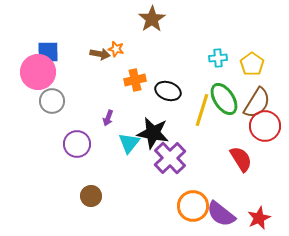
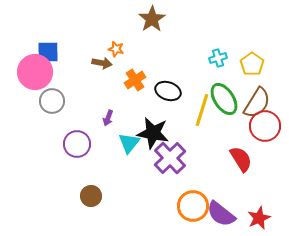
brown arrow: moved 2 px right, 9 px down
cyan cross: rotated 12 degrees counterclockwise
pink circle: moved 3 px left
orange cross: rotated 20 degrees counterclockwise
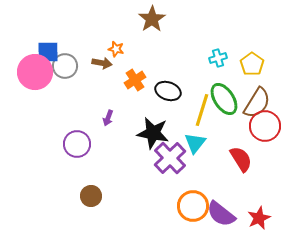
gray circle: moved 13 px right, 35 px up
cyan triangle: moved 66 px right
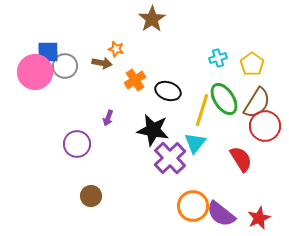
black star: moved 3 px up
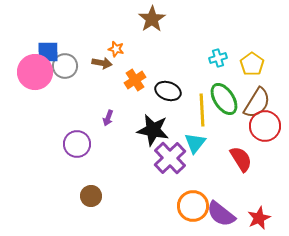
yellow line: rotated 20 degrees counterclockwise
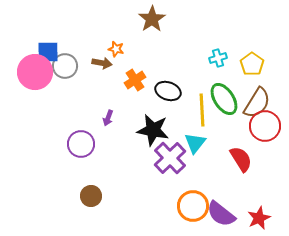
purple circle: moved 4 px right
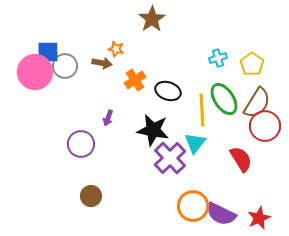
purple semicircle: rotated 12 degrees counterclockwise
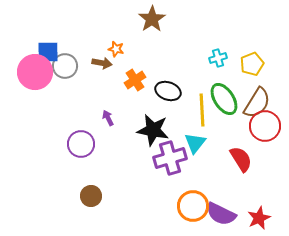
yellow pentagon: rotated 15 degrees clockwise
purple arrow: rotated 133 degrees clockwise
purple cross: rotated 28 degrees clockwise
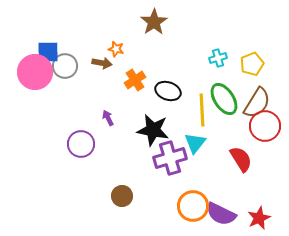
brown star: moved 2 px right, 3 px down
brown circle: moved 31 px right
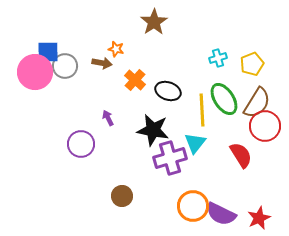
orange cross: rotated 15 degrees counterclockwise
red semicircle: moved 4 px up
